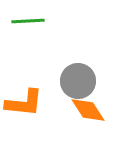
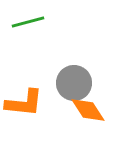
green line: moved 1 px down; rotated 12 degrees counterclockwise
gray circle: moved 4 px left, 2 px down
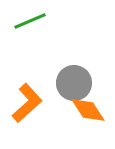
green line: moved 2 px right, 1 px up; rotated 8 degrees counterclockwise
orange L-shape: moved 3 px right; rotated 48 degrees counterclockwise
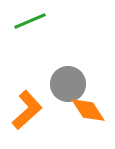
gray circle: moved 6 px left, 1 px down
orange L-shape: moved 7 px down
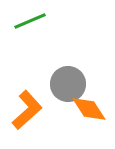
orange diamond: moved 1 px right, 1 px up
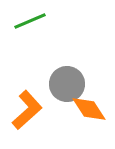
gray circle: moved 1 px left
